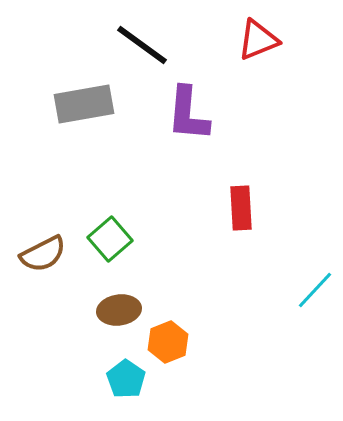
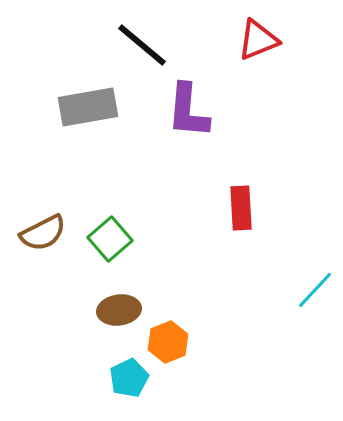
black line: rotated 4 degrees clockwise
gray rectangle: moved 4 px right, 3 px down
purple L-shape: moved 3 px up
brown semicircle: moved 21 px up
cyan pentagon: moved 3 px right, 1 px up; rotated 12 degrees clockwise
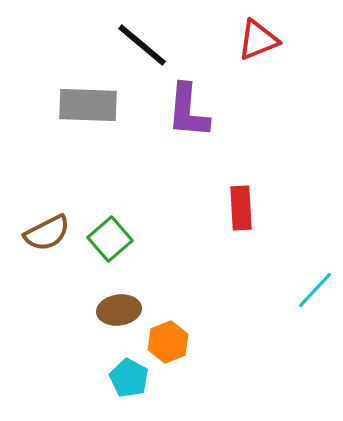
gray rectangle: moved 2 px up; rotated 12 degrees clockwise
brown semicircle: moved 4 px right
cyan pentagon: rotated 18 degrees counterclockwise
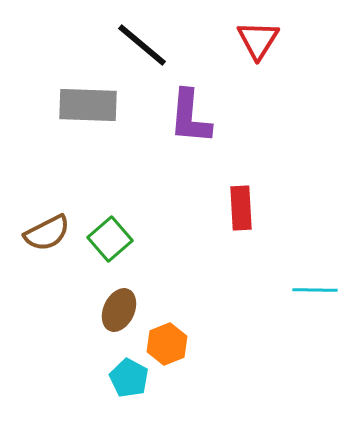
red triangle: rotated 36 degrees counterclockwise
purple L-shape: moved 2 px right, 6 px down
cyan line: rotated 48 degrees clockwise
brown ellipse: rotated 57 degrees counterclockwise
orange hexagon: moved 1 px left, 2 px down
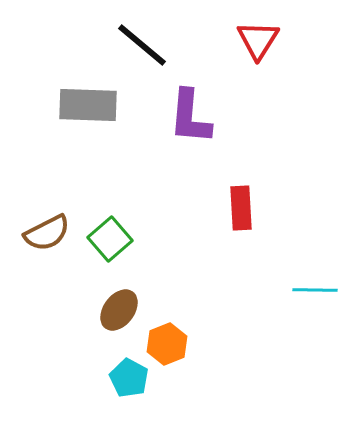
brown ellipse: rotated 12 degrees clockwise
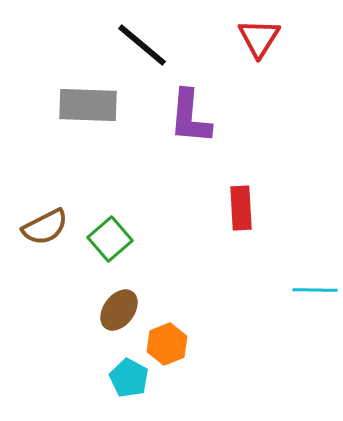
red triangle: moved 1 px right, 2 px up
brown semicircle: moved 2 px left, 6 px up
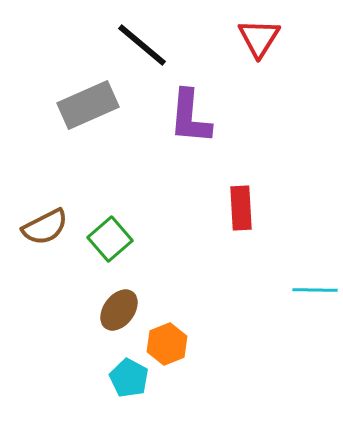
gray rectangle: rotated 26 degrees counterclockwise
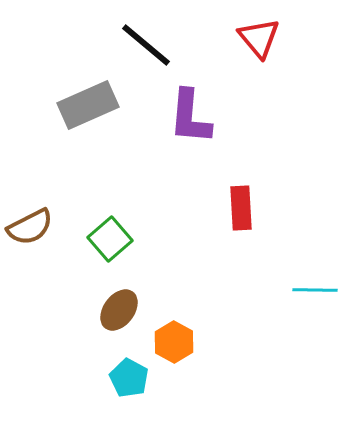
red triangle: rotated 12 degrees counterclockwise
black line: moved 4 px right
brown semicircle: moved 15 px left
orange hexagon: moved 7 px right, 2 px up; rotated 9 degrees counterclockwise
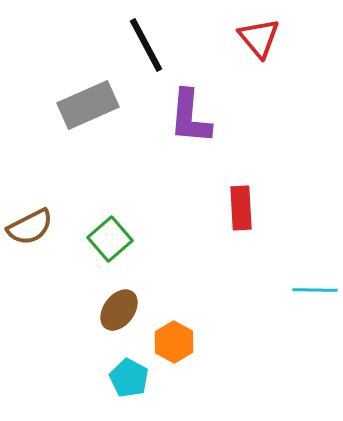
black line: rotated 22 degrees clockwise
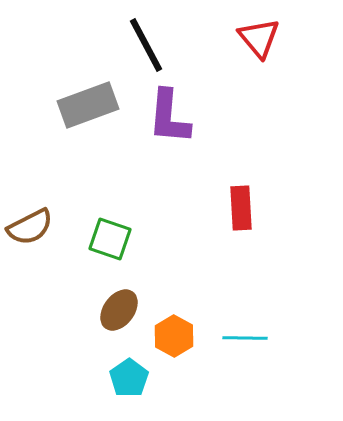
gray rectangle: rotated 4 degrees clockwise
purple L-shape: moved 21 px left
green square: rotated 30 degrees counterclockwise
cyan line: moved 70 px left, 48 px down
orange hexagon: moved 6 px up
cyan pentagon: rotated 9 degrees clockwise
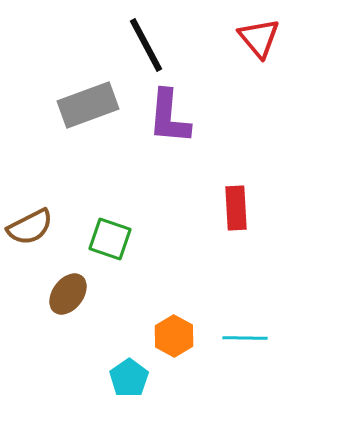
red rectangle: moved 5 px left
brown ellipse: moved 51 px left, 16 px up
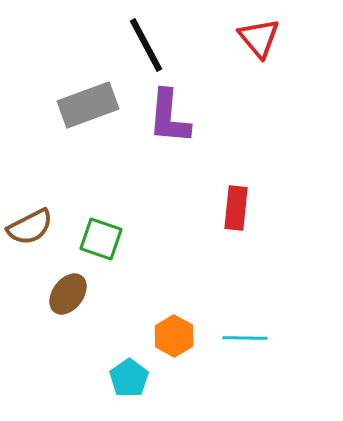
red rectangle: rotated 9 degrees clockwise
green square: moved 9 px left
